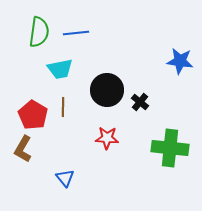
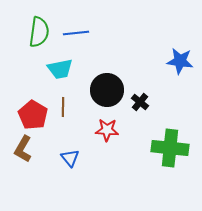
red star: moved 8 px up
blue triangle: moved 5 px right, 20 px up
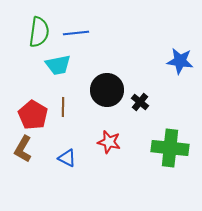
cyan trapezoid: moved 2 px left, 4 px up
red star: moved 2 px right, 12 px down; rotated 10 degrees clockwise
blue triangle: moved 3 px left; rotated 24 degrees counterclockwise
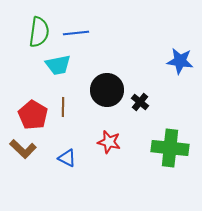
brown L-shape: rotated 76 degrees counterclockwise
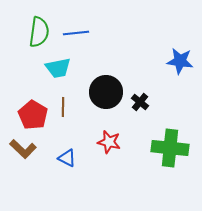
cyan trapezoid: moved 3 px down
black circle: moved 1 px left, 2 px down
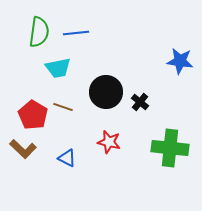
brown line: rotated 72 degrees counterclockwise
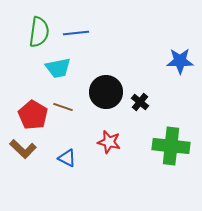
blue star: rotated 8 degrees counterclockwise
green cross: moved 1 px right, 2 px up
